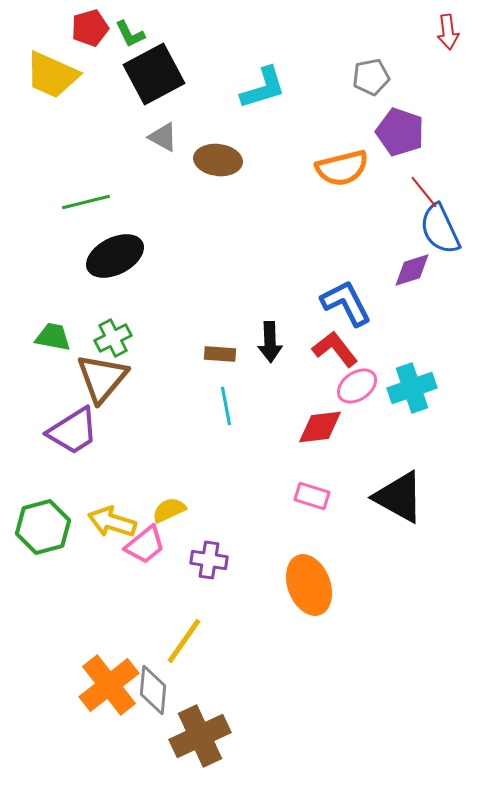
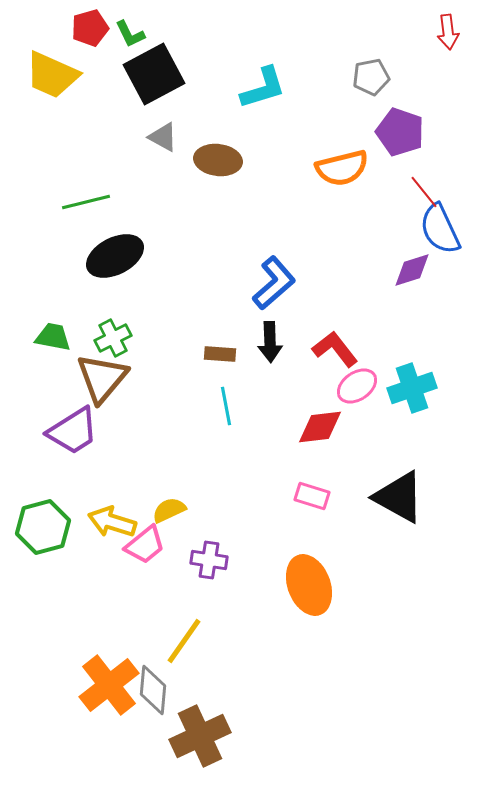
blue L-shape: moved 72 px left, 20 px up; rotated 76 degrees clockwise
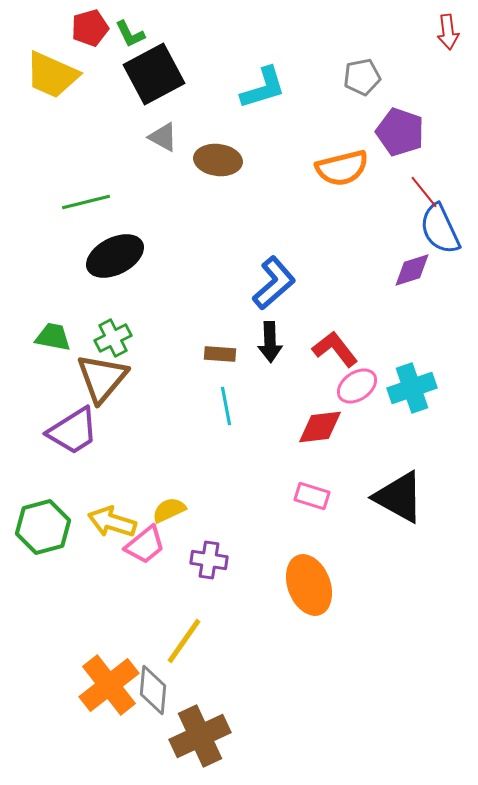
gray pentagon: moved 9 px left
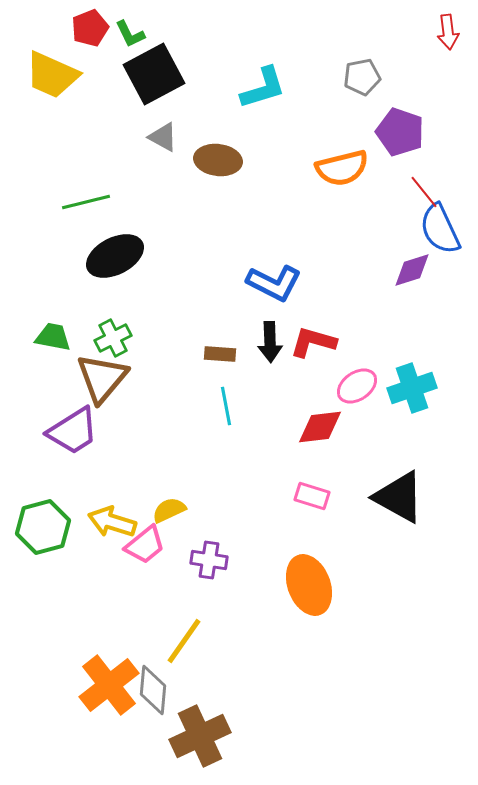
red pentagon: rotated 6 degrees counterclockwise
blue L-shape: rotated 68 degrees clockwise
red L-shape: moved 22 px left, 7 px up; rotated 36 degrees counterclockwise
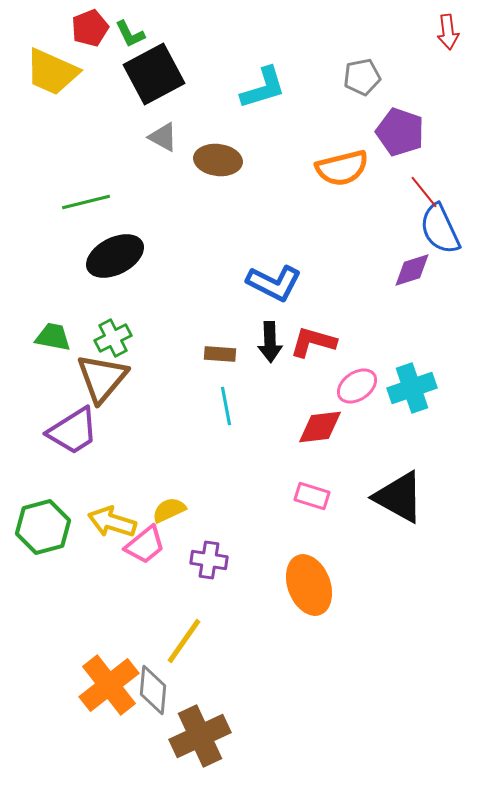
yellow trapezoid: moved 3 px up
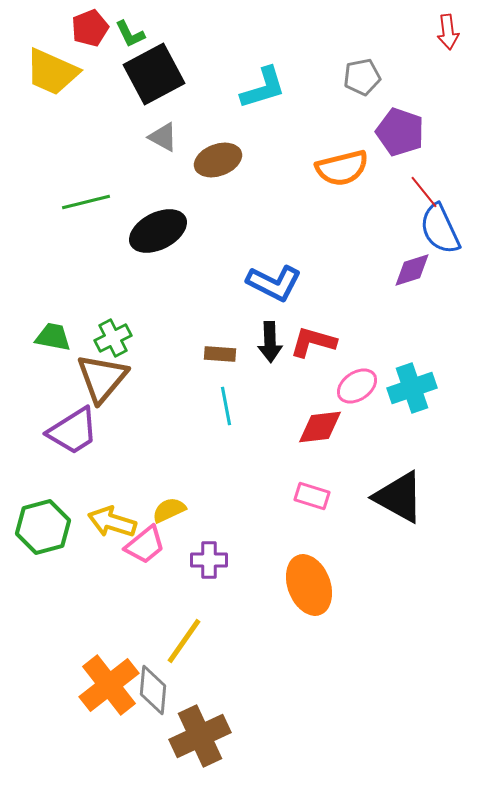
brown ellipse: rotated 27 degrees counterclockwise
black ellipse: moved 43 px right, 25 px up
purple cross: rotated 9 degrees counterclockwise
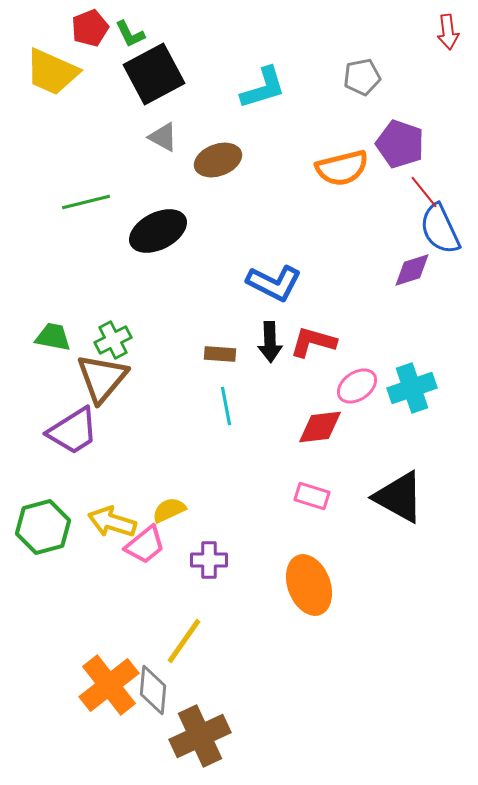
purple pentagon: moved 12 px down
green cross: moved 2 px down
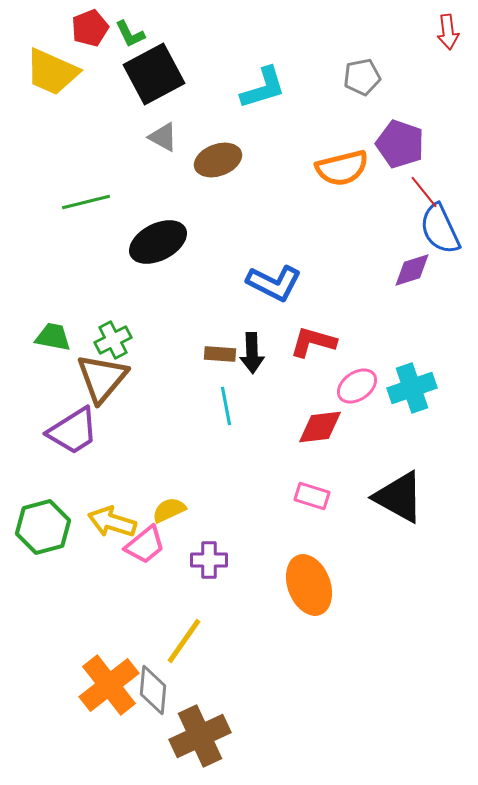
black ellipse: moved 11 px down
black arrow: moved 18 px left, 11 px down
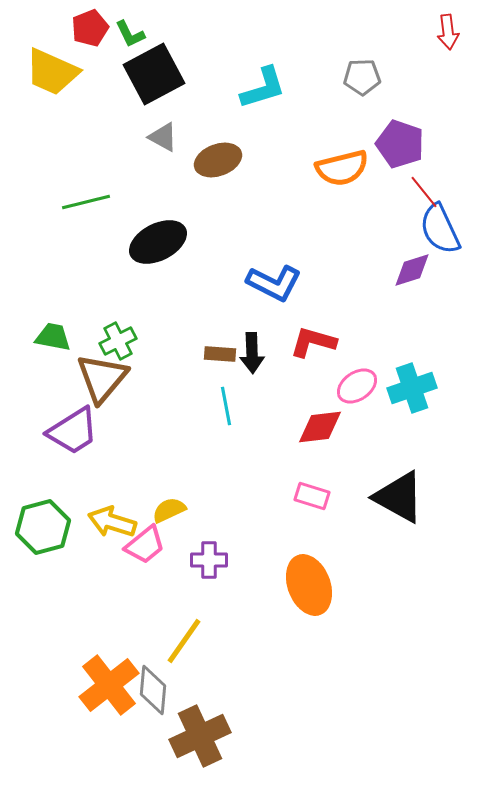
gray pentagon: rotated 9 degrees clockwise
green cross: moved 5 px right, 1 px down
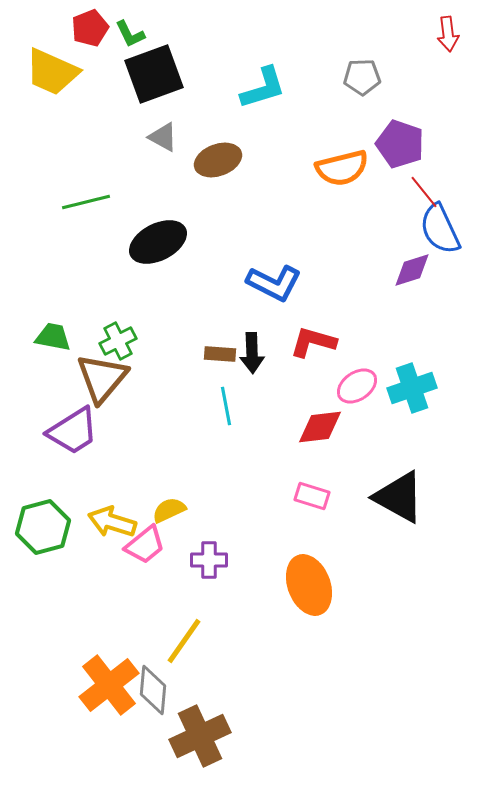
red arrow: moved 2 px down
black square: rotated 8 degrees clockwise
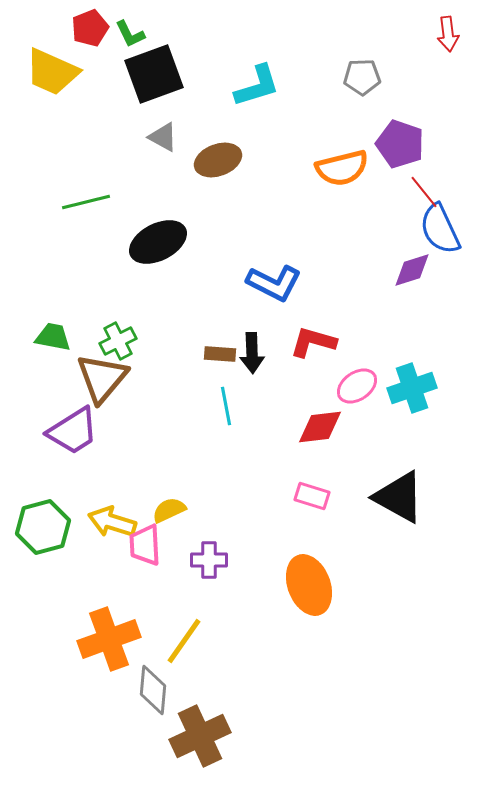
cyan L-shape: moved 6 px left, 2 px up
pink trapezoid: rotated 126 degrees clockwise
orange cross: moved 46 px up; rotated 18 degrees clockwise
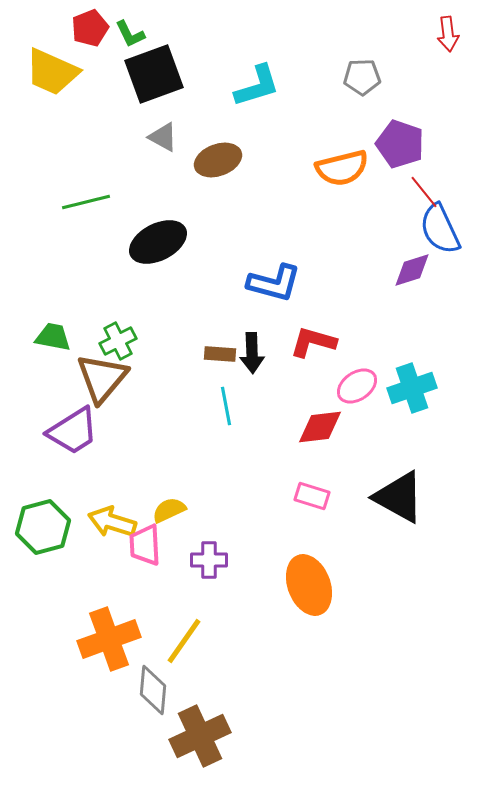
blue L-shape: rotated 12 degrees counterclockwise
